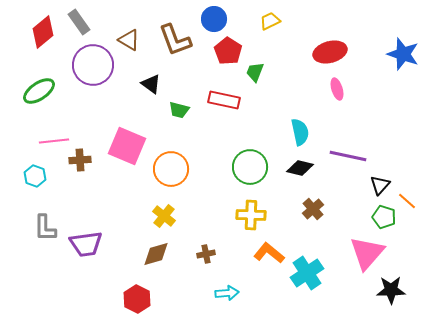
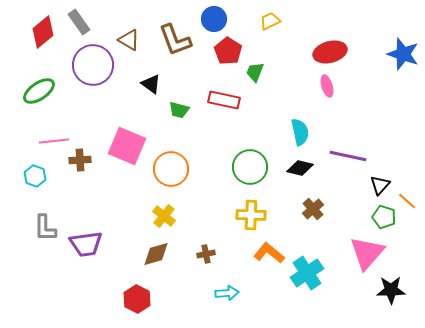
pink ellipse at (337, 89): moved 10 px left, 3 px up
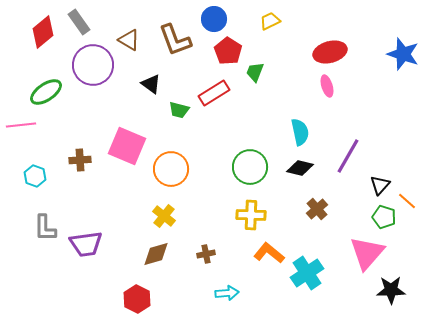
green ellipse at (39, 91): moved 7 px right, 1 px down
red rectangle at (224, 100): moved 10 px left, 7 px up; rotated 44 degrees counterclockwise
pink line at (54, 141): moved 33 px left, 16 px up
purple line at (348, 156): rotated 72 degrees counterclockwise
brown cross at (313, 209): moved 4 px right
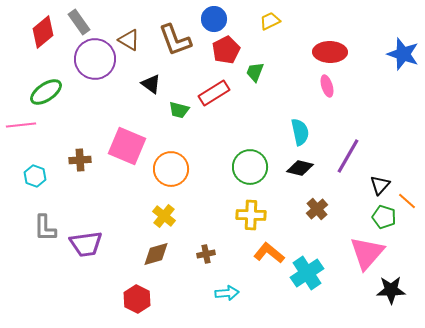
red pentagon at (228, 51): moved 2 px left, 1 px up; rotated 12 degrees clockwise
red ellipse at (330, 52): rotated 16 degrees clockwise
purple circle at (93, 65): moved 2 px right, 6 px up
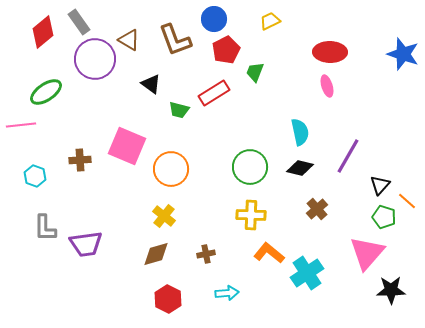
red hexagon at (137, 299): moved 31 px right
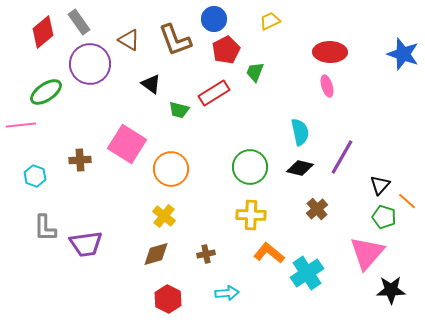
purple circle at (95, 59): moved 5 px left, 5 px down
pink square at (127, 146): moved 2 px up; rotated 9 degrees clockwise
purple line at (348, 156): moved 6 px left, 1 px down
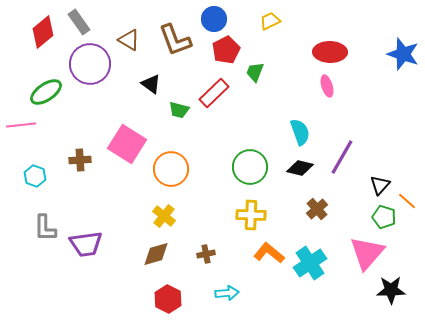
red rectangle at (214, 93): rotated 12 degrees counterclockwise
cyan semicircle at (300, 132): rotated 8 degrees counterclockwise
cyan cross at (307, 273): moved 3 px right, 10 px up
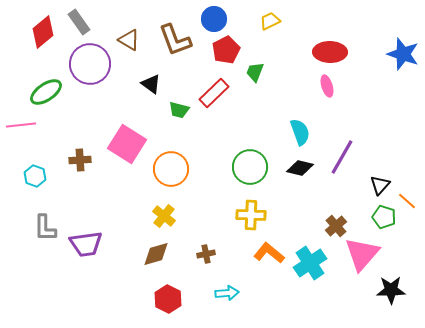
brown cross at (317, 209): moved 19 px right, 17 px down
pink triangle at (367, 253): moved 5 px left, 1 px down
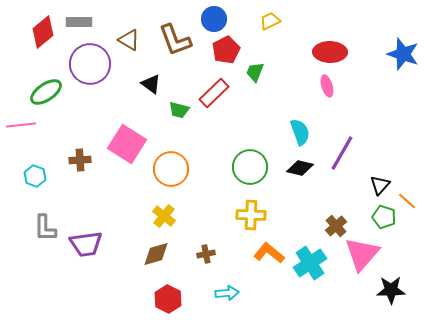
gray rectangle at (79, 22): rotated 55 degrees counterclockwise
purple line at (342, 157): moved 4 px up
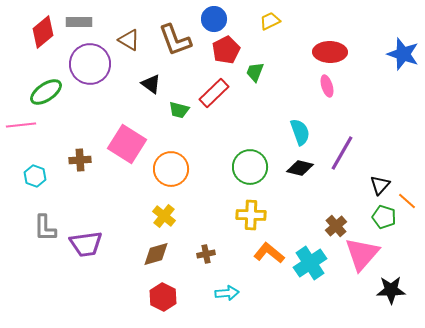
red hexagon at (168, 299): moved 5 px left, 2 px up
